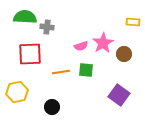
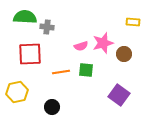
pink star: rotated 15 degrees clockwise
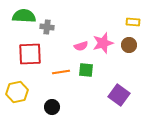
green semicircle: moved 1 px left, 1 px up
brown circle: moved 5 px right, 9 px up
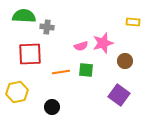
brown circle: moved 4 px left, 16 px down
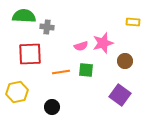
purple square: moved 1 px right
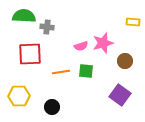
green square: moved 1 px down
yellow hexagon: moved 2 px right, 4 px down; rotated 10 degrees clockwise
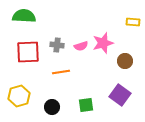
gray cross: moved 10 px right, 18 px down
red square: moved 2 px left, 2 px up
green square: moved 34 px down; rotated 14 degrees counterclockwise
yellow hexagon: rotated 15 degrees counterclockwise
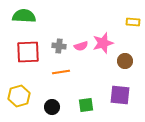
gray cross: moved 2 px right, 1 px down
purple square: rotated 30 degrees counterclockwise
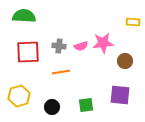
pink star: rotated 10 degrees clockwise
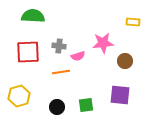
green semicircle: moved 9 px right
pink semicircle: moved 3 px left, 10 px down
black circle: moved 5 px right
